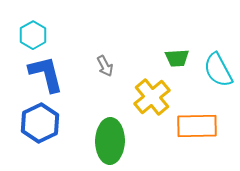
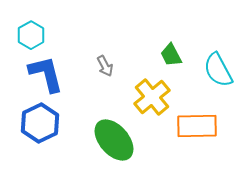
cyan hexagon: moved 2 px left
green trapezoid: moved 6 px left, 3 px up; rotated 65 degrees clockwise
green ellipse: moved 4 px right, 1 px up; rotated 42 degrees counterclockwise
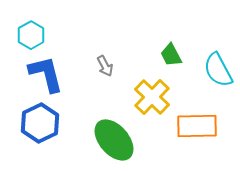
yellow cross: rotated 6 degrees counterclockwise
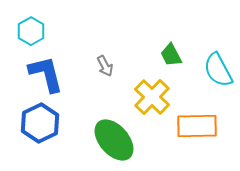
cyan hexagon: moved 4 px up
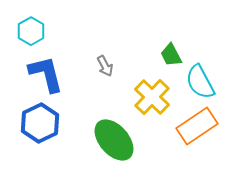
cyan semicircle: moved 18 px left, 12 px down
orange rectangle: rotated 33 degrees counterclockwise
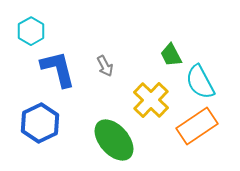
blue L-shape: moved 12 px right, 5 px up
yellow cross: moved 1 px left, 3 px down
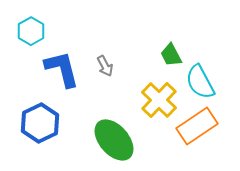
blue L-shape: moved 4 px right
yellow cross: moved 8 px right
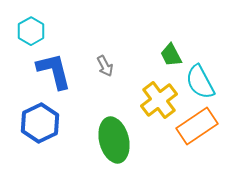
blue L-shape: moved 8 px left, 2 px down
yellow cross: rotated 9 degrees clockwise
green ellipse: rotated 27 degrees clockwise
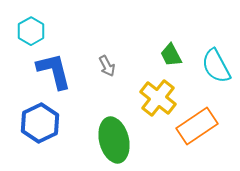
gray arrow: moved 2 px right
cyan semicircle: moved 16 px right, 16 px up
yellow cross: moved 1 px left, 2 px up; rotated 15 degrees counterclockwise
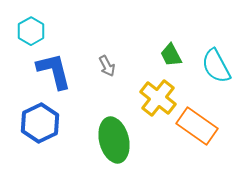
orange rectangle: rotated 69 degrees clockwise
